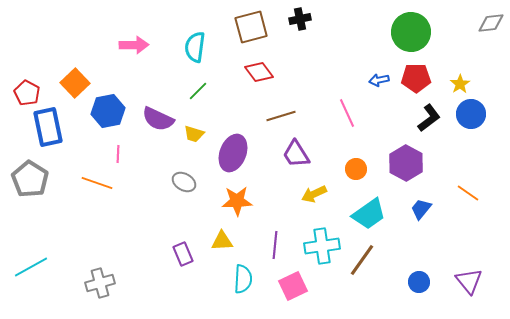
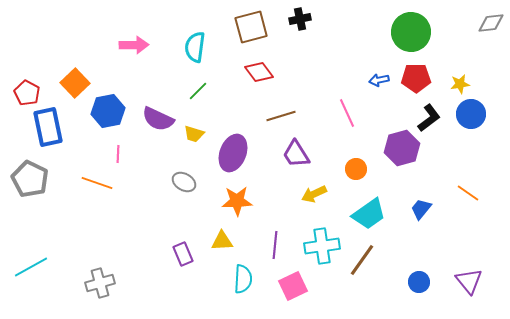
yellow star at (460, 84): rotated 24 degrees clockwise
purple hexagon at (406, 163): moved 4 px left, 15 px up; rotated 16 degrees clockwise
gray pentagon at (30, 179): rotated 6 degrees counterclockwise
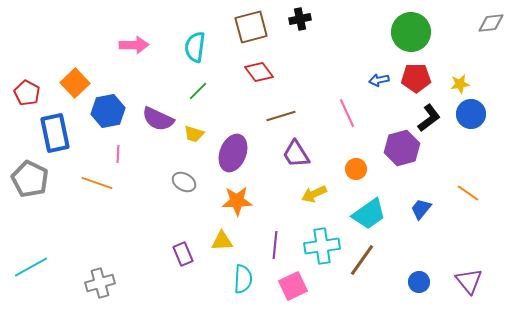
blue rectangle at (48, 127): moved 7 px right, 6 px down
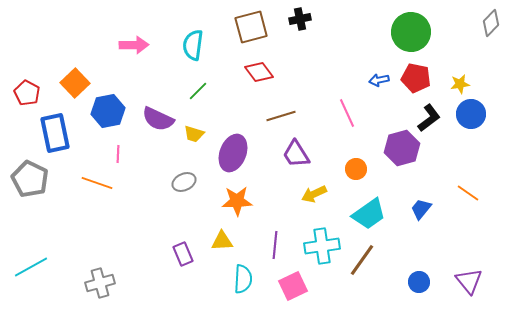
gray diamond at (491, 23): rotated 40 degrees counterclockwise
cyan semicircle at (195, 47): moved 2 px left, 2 px up
red pentagon at (416, 78): rotated 12 degrees clockwise
gray ellipse at (184, 182): rotated 55 degrees counterclockwise
